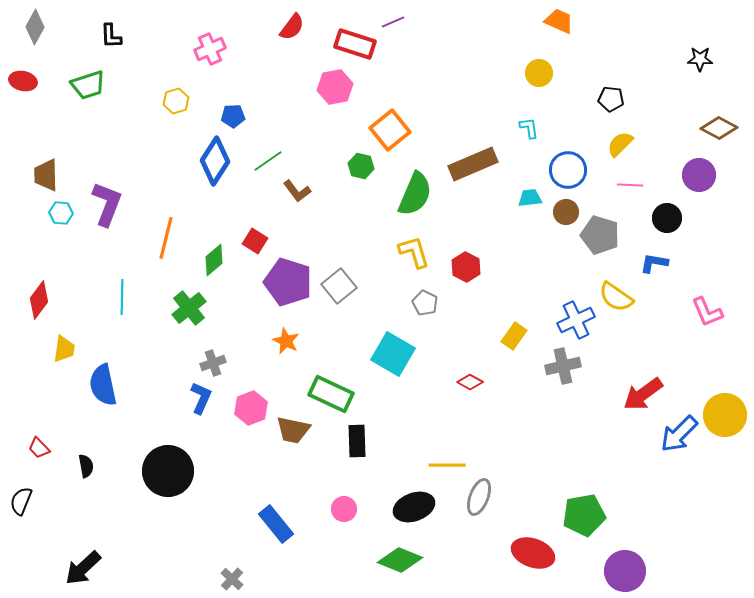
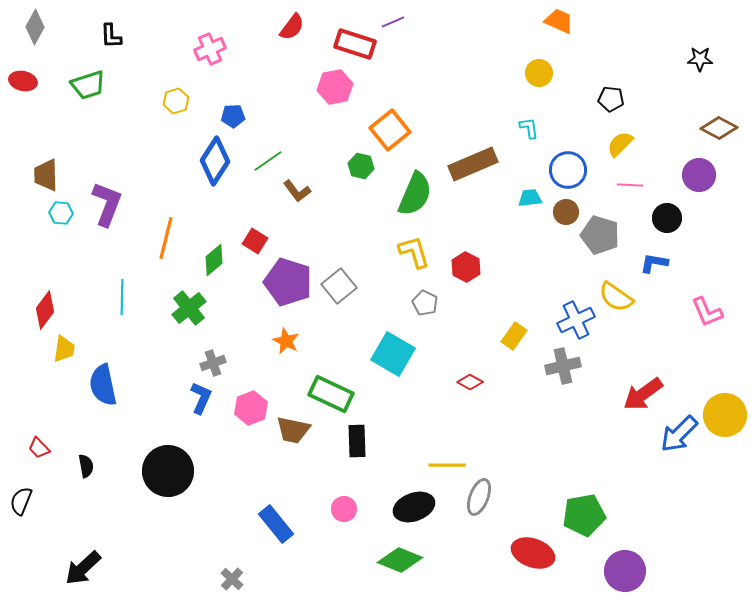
red diamond at (39, 300): moved 6 px right, 10 px down
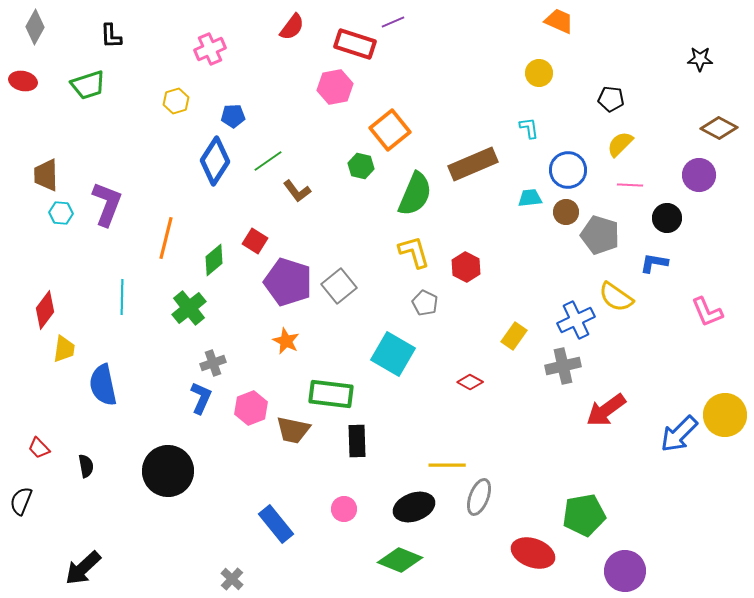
green rectangle at (331, 394): rotated 18 degrees counterclockwise
red arrow at (643, 394): moved 37 px left, 16 px down
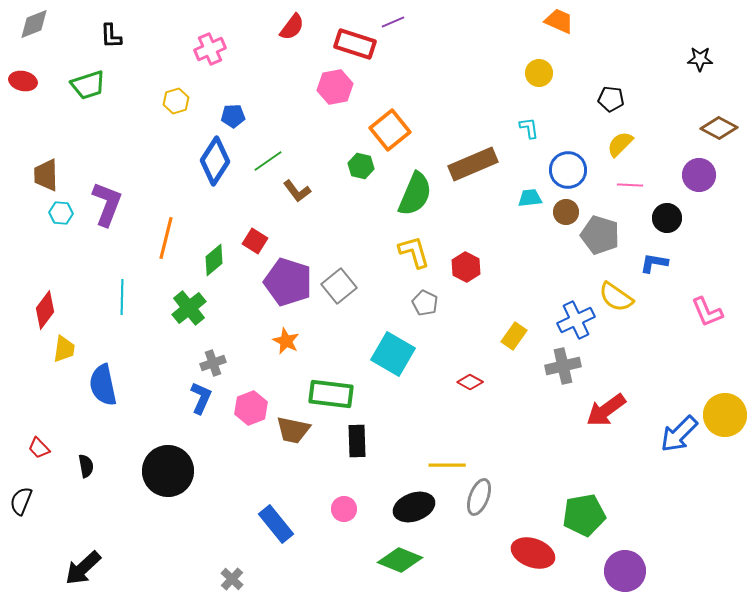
gray diamond at (35, 27): moved 1 px left, 3 px up; rotated 40 degrees clockwise
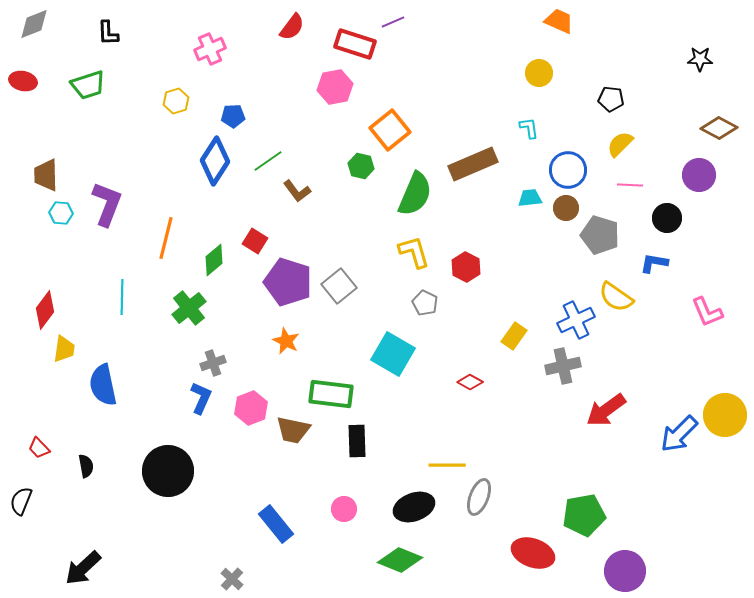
black L-shape at (111, 36): moved 3 px left, 3 px up
brown circle at (566, 212): moved 4 px up
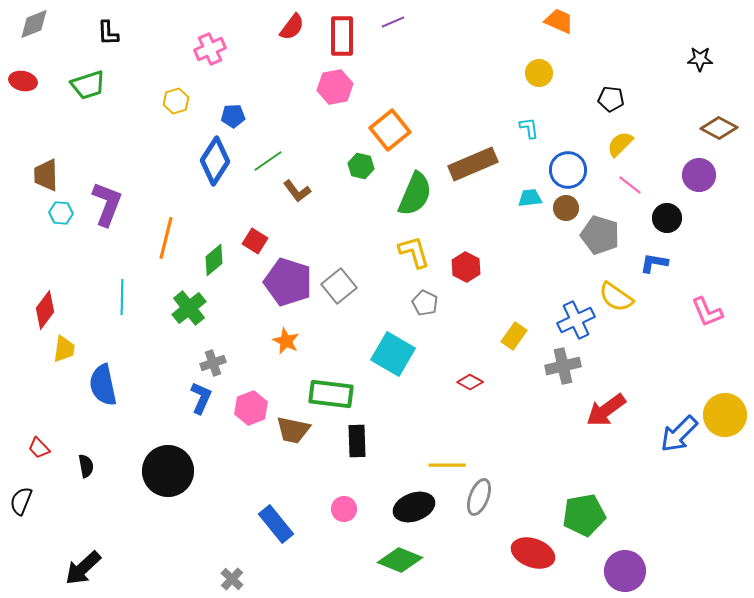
red rectangle at (355, 44): moved 13 px left, 8 px up; rotated 72 degrees clockwise
pink line at (630, 185): rotated 35 degrees clockwise
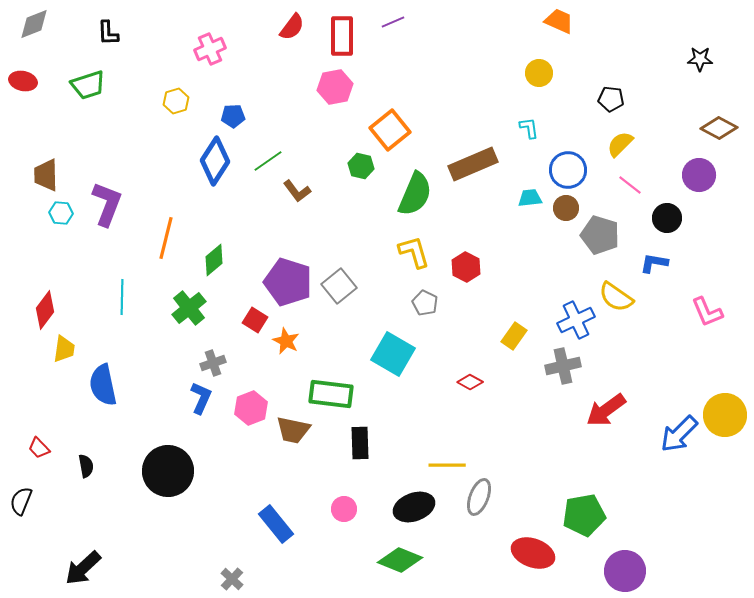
red square at (255, 241): moved 79 px down
black rectangle at (357, 441): moved 3 px right, 2 px down
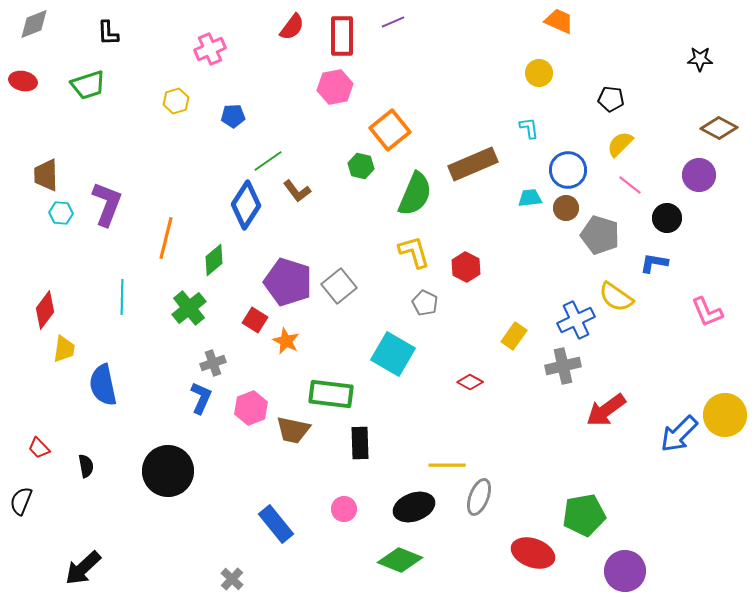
blue diamond at (215, 161): moved 31 px right, 44 px down
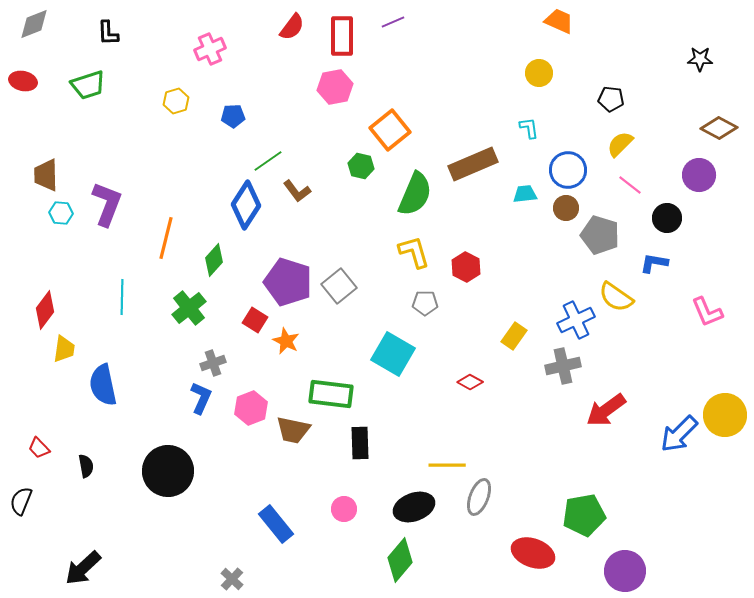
cyan trapezoid at (530, 198): moved 5 px left, 4 px up
green diamond at (214, 260): rotated 8 degrees counterclockwise
gray pentagon at (425, 303): rotated 25 degrees counterclockwise
green diamond at (400, 560): rotated 72 degrees counterclockwise
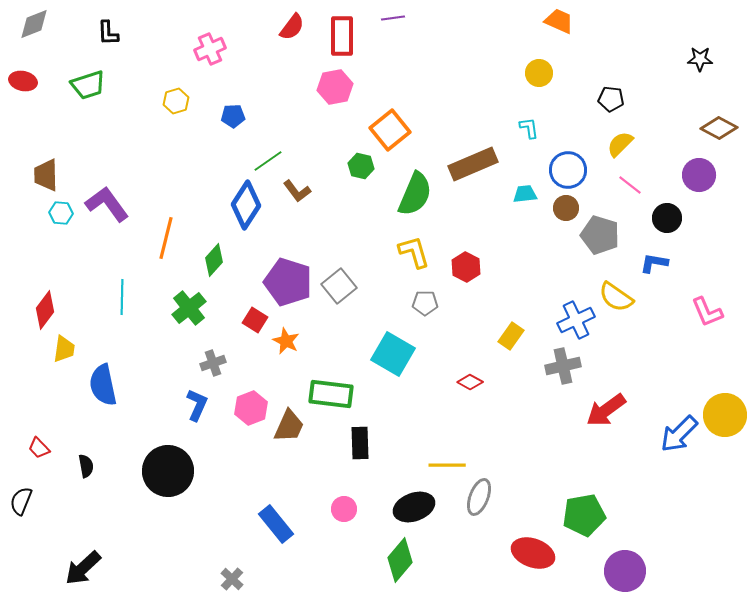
purple line at (393, 22): moved 4 px up; rotated 15 degrees clockwise
purple L-shape at (107, 204): rotated 57 degrees counterclockwise
yellow rectangle at (514, 336): moved 3 px left
blue L-shape at (201, 398): moved 4 px left, 7 px down
brown trapezoid at (293, 430): moved 4 px left, 4 px up; rotated 78 degrees counterclockwise
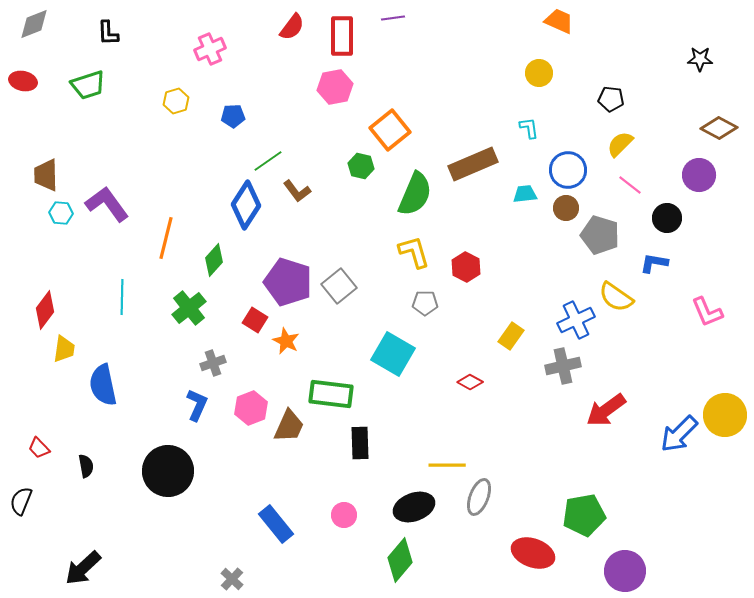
pink circle at (344, 509): moved 6 px down
